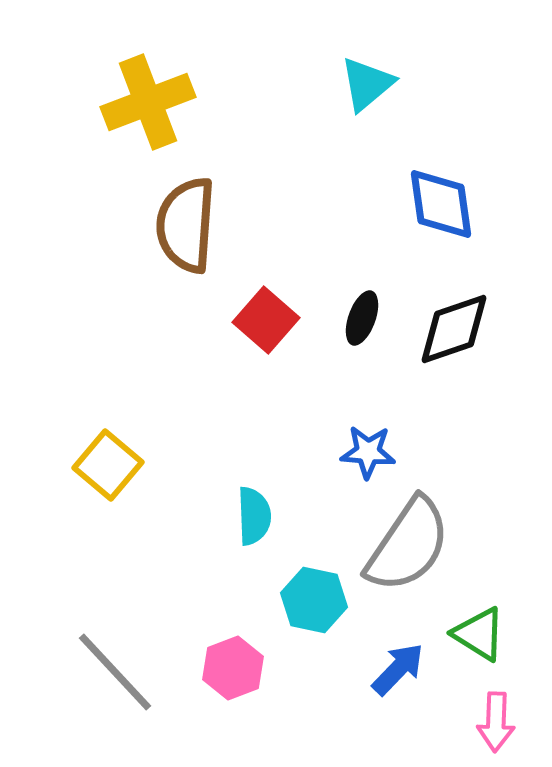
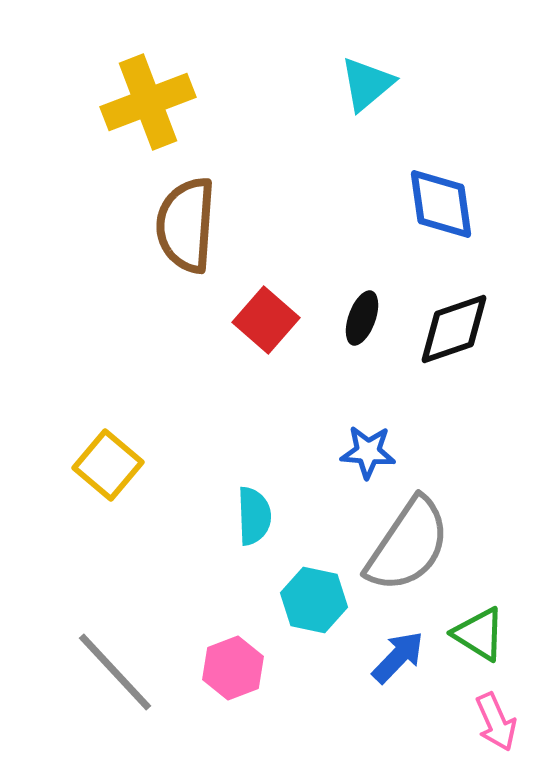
blue arrow: moved 12 px up
pink arrow: rotated 26 degrees counterclockwise
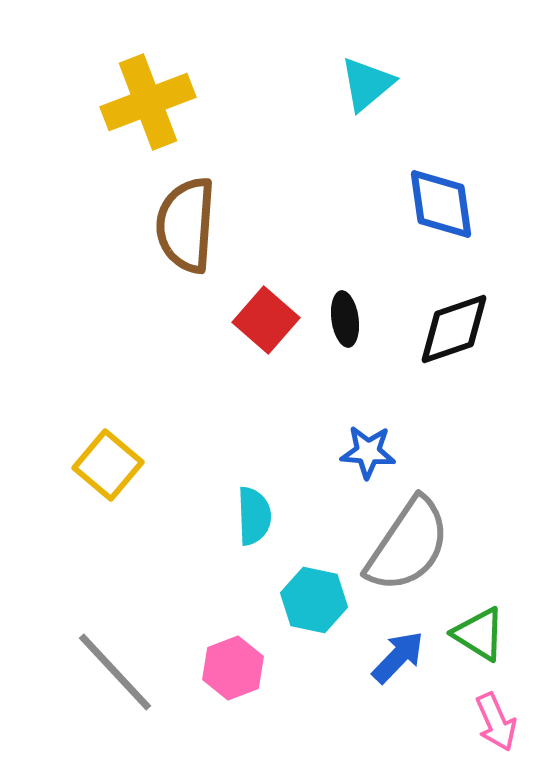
black ellipse: moved 17 px left, 1 px down; rotated 28 degrees counterclockwise
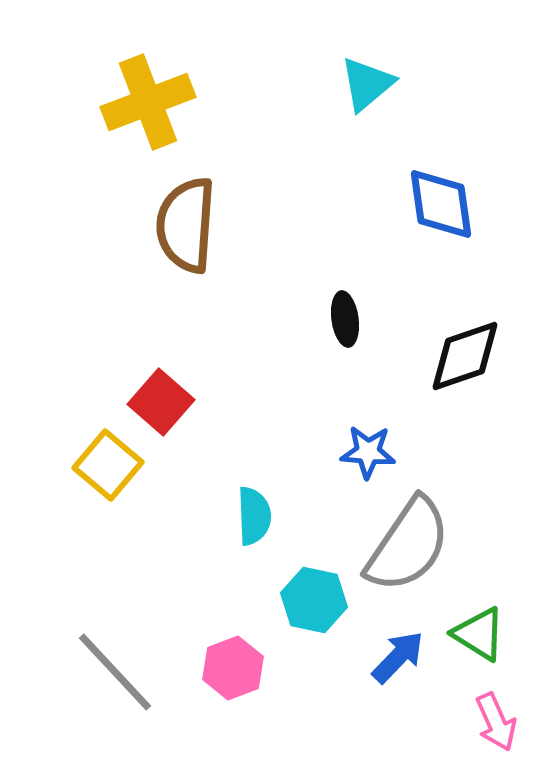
red square: moved 105 px left, 82 px down
black diamond: moved 11 px right, 27 px down
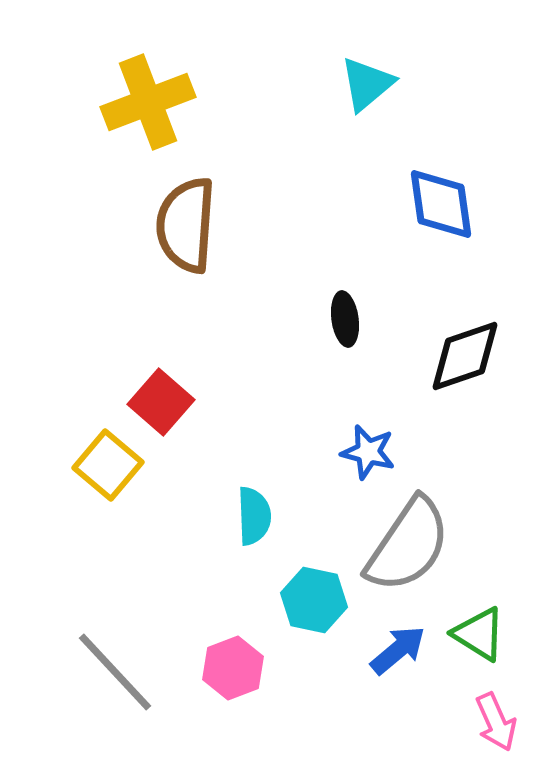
blue star: rotated 10 degrees clockwise
blue arrow: moved 7 px up; rotated 6 degrees clockwise
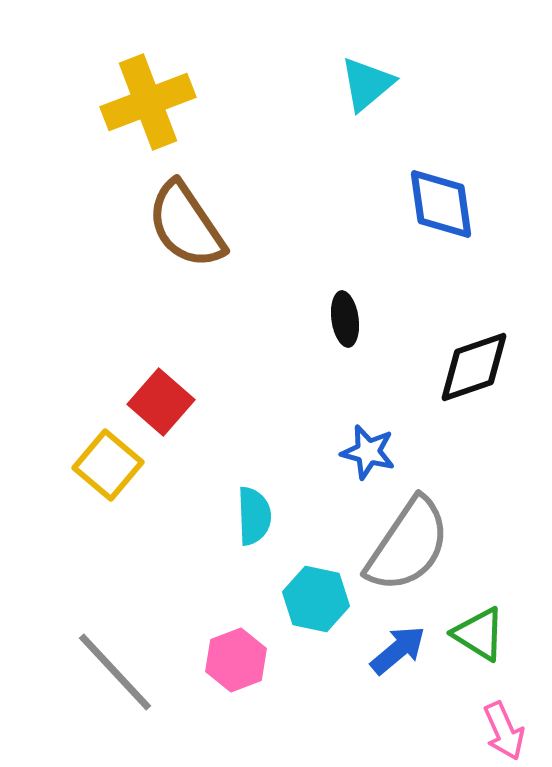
brown semicircle: rotated 38 degrees counterclockwise
black diamond: moved 9 px right, 11 px down
cyan hexagon: moved 2 px right, 1 px up
pink hexagon: moved 3 px right, 8 px up
pink arrow: moved 8 px right, 9 px down
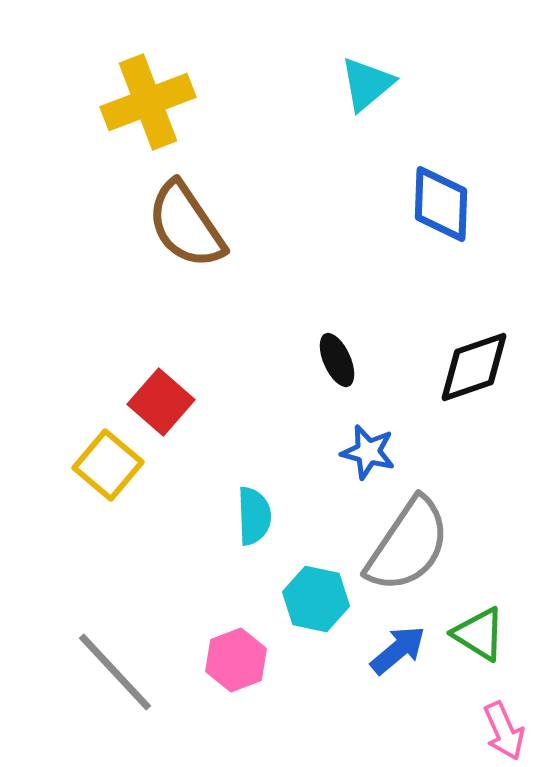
blue diamond: rotated 10 degrees clockwise
black ellipse: moved 8 px left, 41 px down; rotated 16 degrees counterclockwise
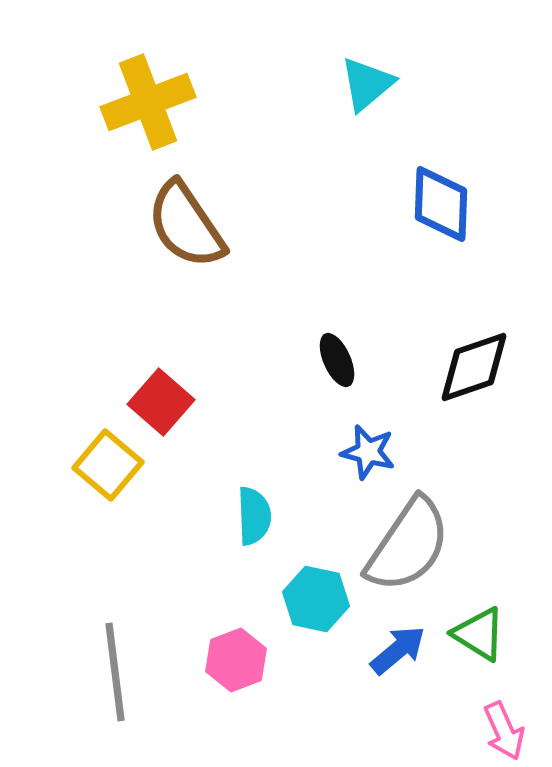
gray line: rotated 36 degrees clockwise
